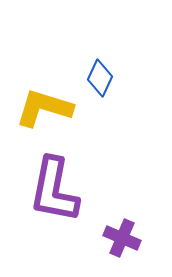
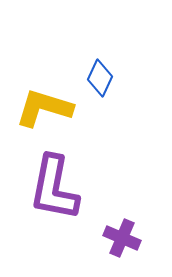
purple L-shape: moved 2 px up
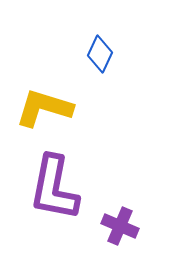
blue diamond: moved 24 px up
purple cross: moved 2 px left, 12 px up
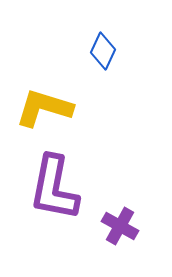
blue diamond: moved 3 px right, 3 px up
purple cross: rotated 6 degrees clockwise
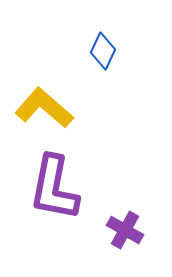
yellow L-shape: rotated 24 degrees clockwise
purple cross: moved 5 px right, 4 px down
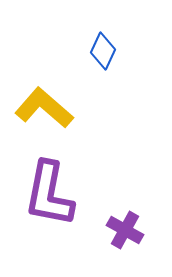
purple L-shape: moved 5 px left, 6 px down
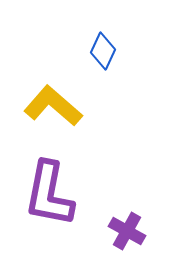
yellow L-shape: moved 9 px right, 2 px up
purple cross: moved 2 px right, 1 px down
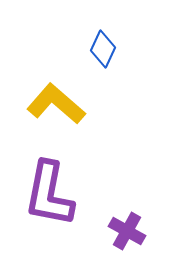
blue diamond: moved 2 px up
yellow L-shape: moved 3 px right, 2 px up
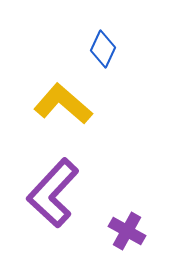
yellow L-shape: moved 7 px right
purple L-shape: moved 4 px right, 1 px up; rotated 32 degrees clockwise
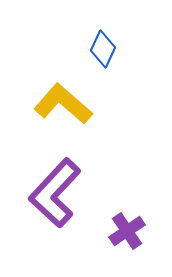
purple L-shape: moved 2 px right
purple cross: rotated 27 degrees clockwise
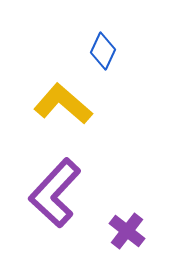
blue diamond: moved 2 px down
purple cross: rotated 18 degrees counterclockwise
